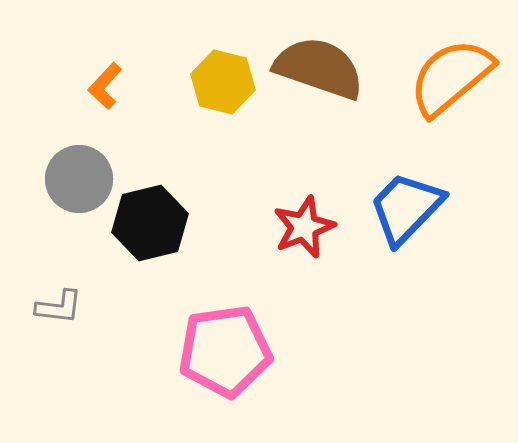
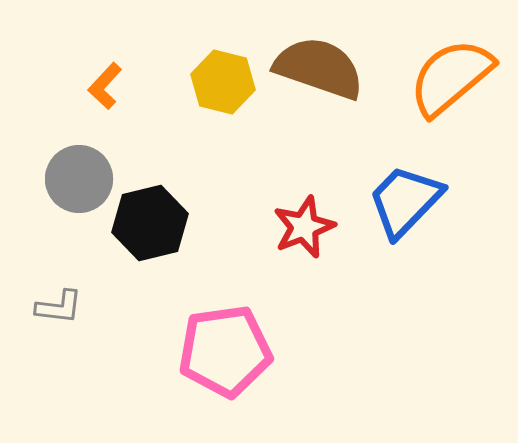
blue trapezoid: moved 1 px left, 7 px up
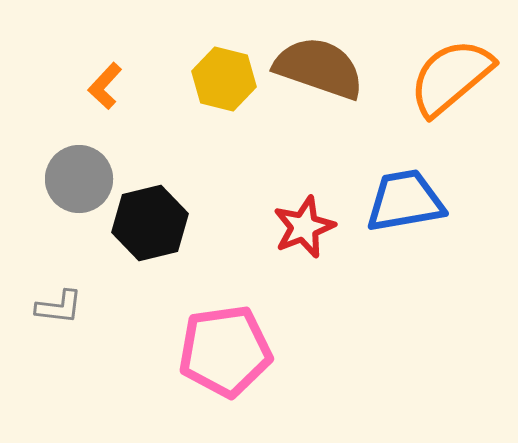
yellow hexagon: moved 1 px right, 3 px up
blue trapezoid: rotated 36 degrees clockwise
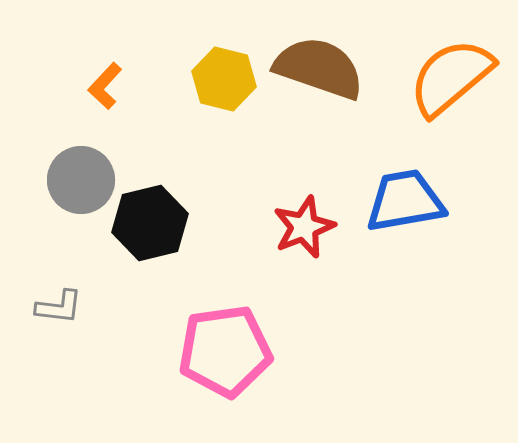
gray circle: moved 2 px right, 1 px down
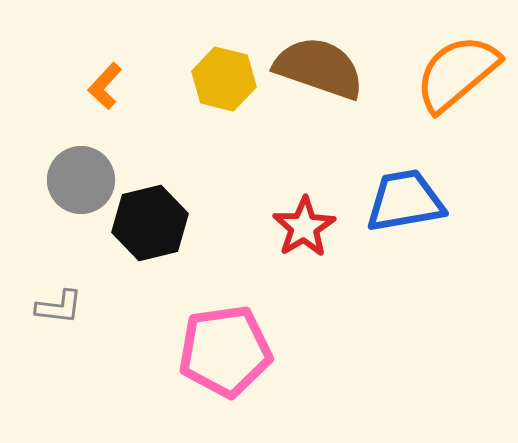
orange semicircle: moved 6 px right, 4 px up
red star: rotated 10 degrees counterclockwise
